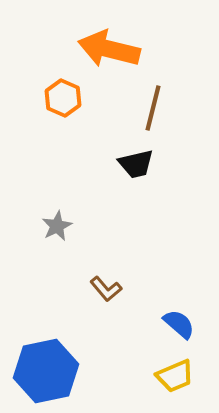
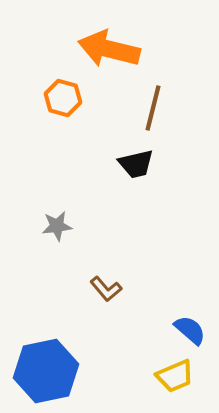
orange hexagon: rotated 9 degrees counterclockwise
gray star: rotated 20 degrees clockwise
blue semicircle: moved 11 px right, 6 px down
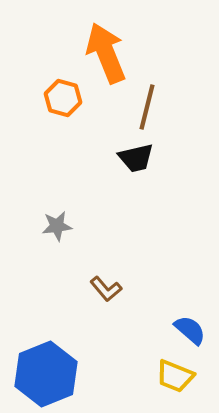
orange arrow: moved 3 px left, 4 px down; rotated 54 degrees clockwise
brown line: moved 6 px left, 1 px up
black trapezoid: moved 6 px up
blue hexagon: moved 3 px down; rotated 10 degrees counterclockwise
yellow trapezoid: rotated 45 degrees clockwise
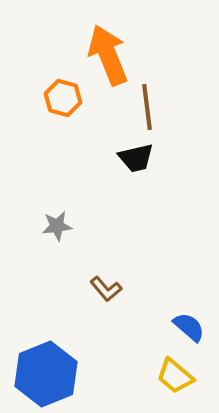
orange arrow: moved 2 px right, 2 px down
brown line: rotated 21 degrees counterclockwise
blue semicircle: moved 1 px left, 3 px up
yellow trapezoid: rotated 18 degrees clockwise
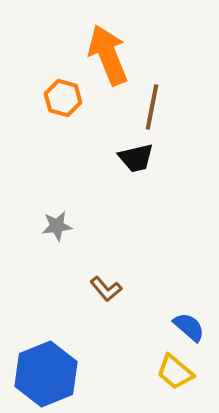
brown line: moved 5 px right; rotated 18 degrees clockwise
yellow trapezoid: moved 4 px up
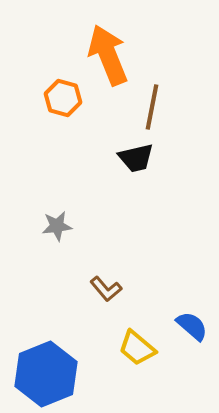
blue semicircle: moved 3 px right, 1 px up
yellow trapezoid: moved 38 px left, 24 px up
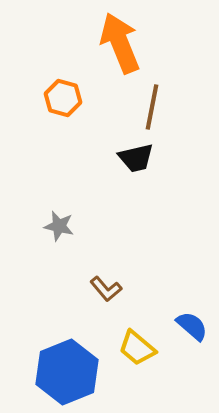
orange arrow: moved 12 px right, 12 px up
gray star: moved 2 px right; rotated 20 degrees clockwise
blue hexagon: moved 21 px right, 2 px up
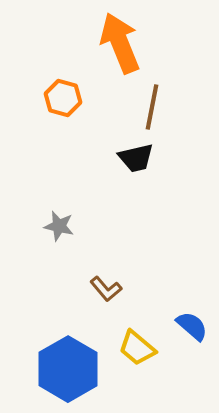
blue hexagon: moved 1 px right, 3 px up; rotated 8 degrees counterclockwise
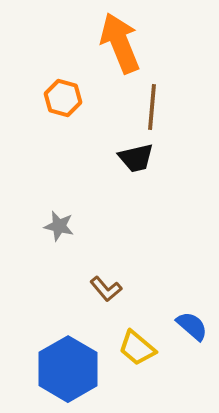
brown line: rotated 6 degrees counterclockwise
